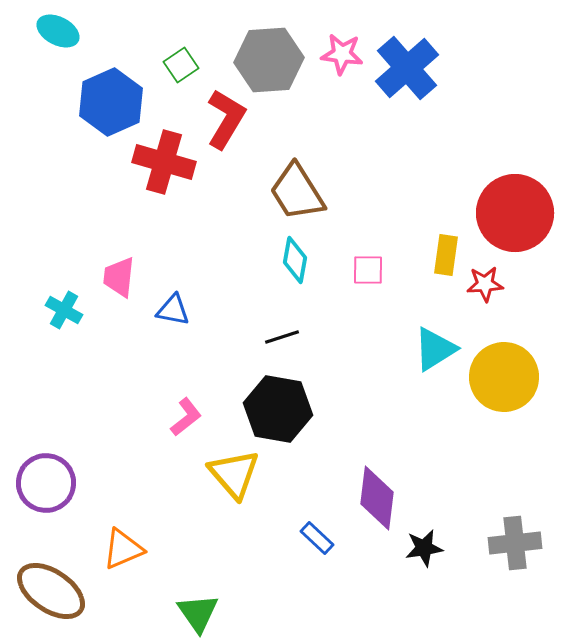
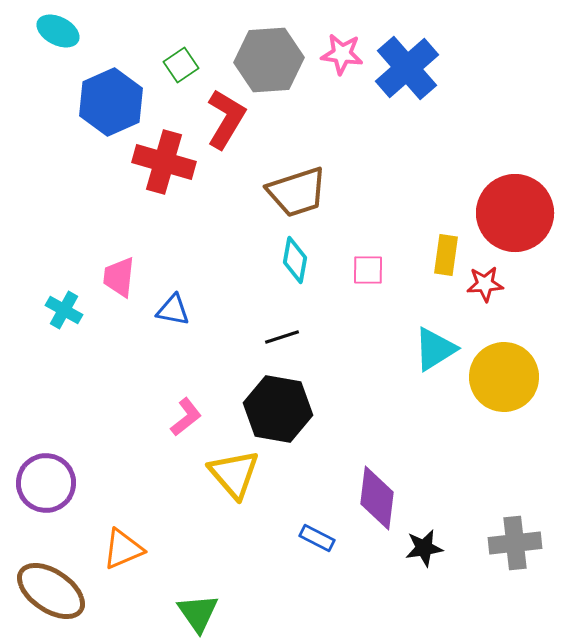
brown trapezoid: rotated 76 degrees counterclockwise
blue rectangle: rotated 16 degrees counterclockwise
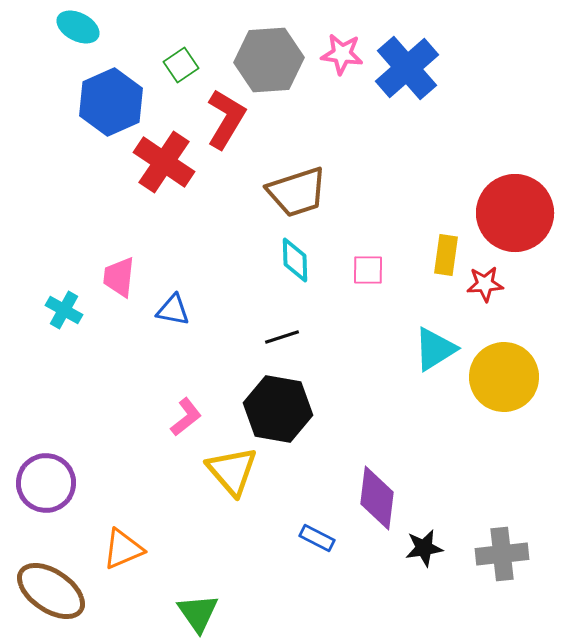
cyan ellipse: moved 20 px right, 4 px up
red cross: rotated 18 degrees clockwise
cyan diamond: rotated 12 degrees counterclockwise
yellow triangle: moved 2 px left, 3 px up
gray cross: moved 13 px left, 11 px down
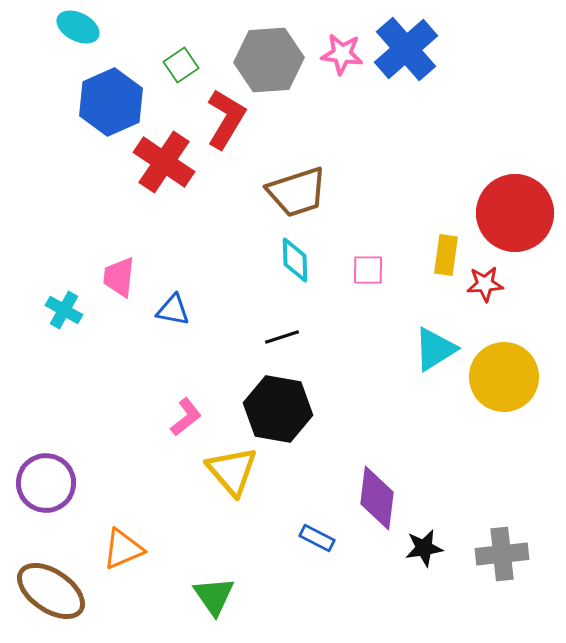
blue cross: moved 1 px left, 19 px up
green triangle: moved 16 px right, 17 px up
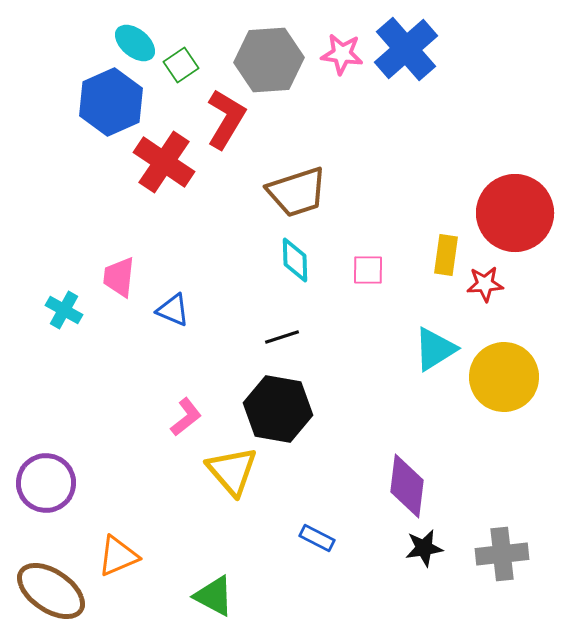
cyan ellipse: moved 57 px right, 16 px down; rotated 12 degrees clockwise
blue triangle: rotated 12 degrees clockwise
purple diamond: moved 30 px right, 12 px up
orange triangle: moved 5 px left, 7 px down
green triangle: rotated 27 degrees counterclockwise
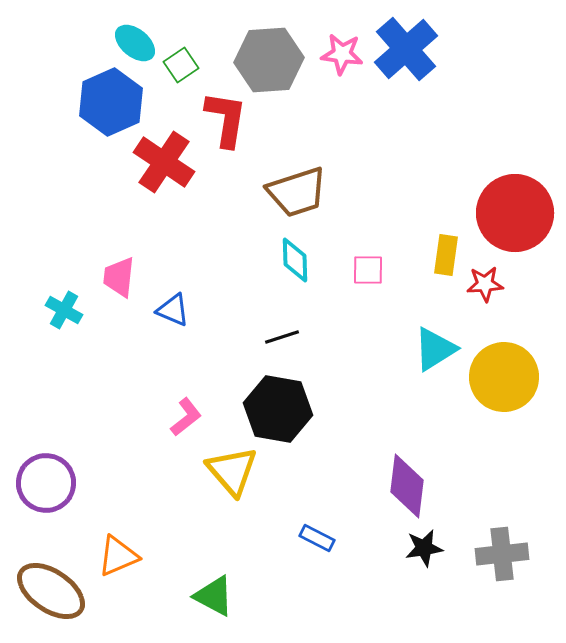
red L-shape: rotated 22 degrees counterclockwise
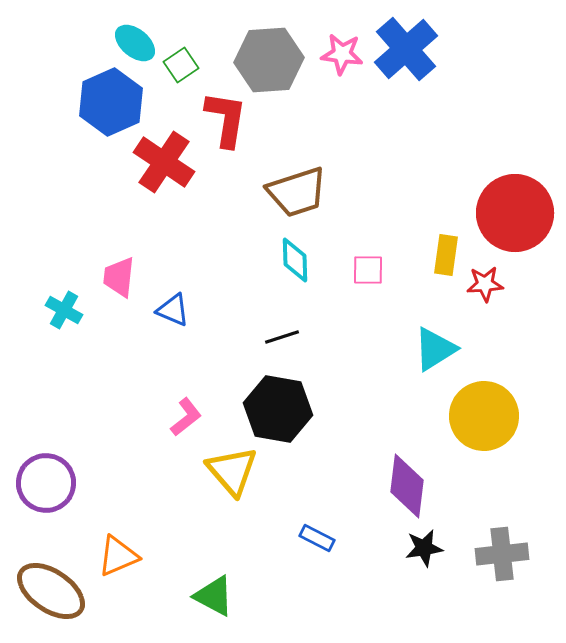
yellow circle: moved 20 px left, 39 px down
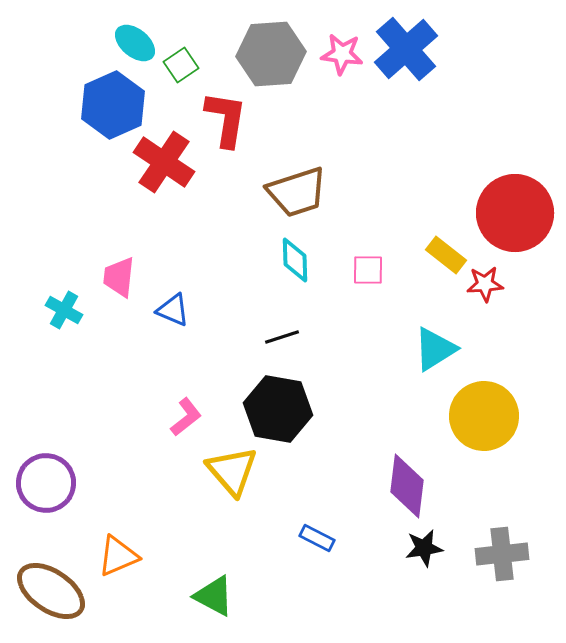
gray hexagon: moved 2 px right, 6 px up
blue hexagon: moved 2 px right, 3 px down
yellow rectangle: rotated 60 degrees counterclockwise
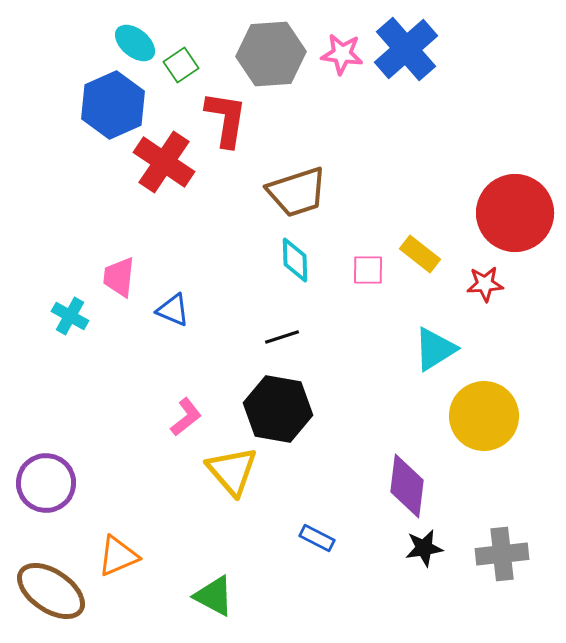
yellow rectangle: moved 26 px left, 1 px up
cyan cross: moved 6 px right, 6 px down
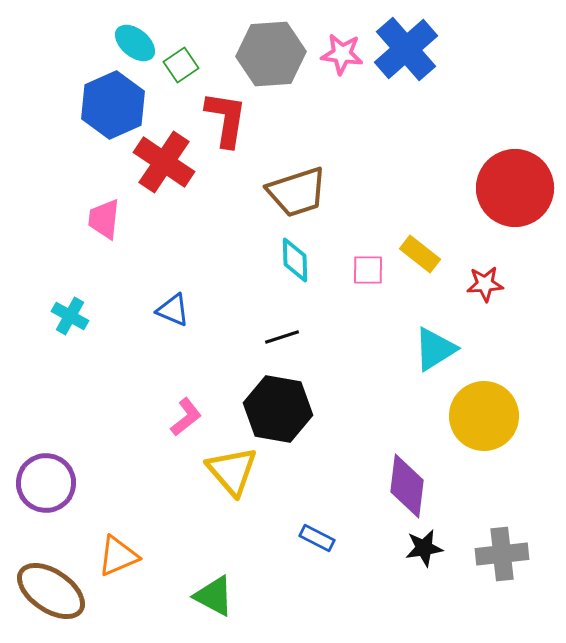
red circle: moved 25 px up
pink trapezoid: moved 15 px left, 58 px up
